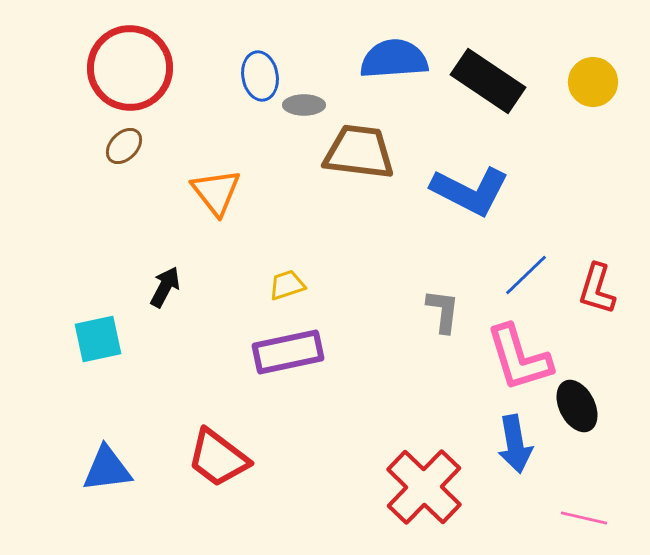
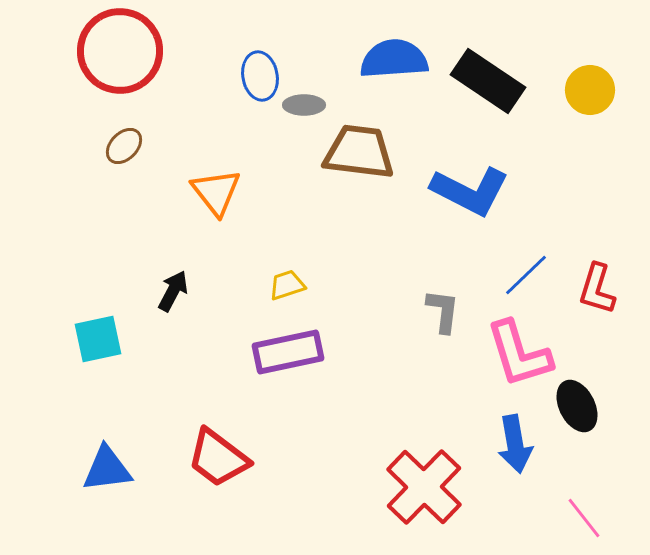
red circle: moved 10 px left, 17 px up
yellow circle: moved 3 px left, 8 px down
black arrow: moved 8 px right, 4 px down
pink L-shape: moved 4 px up
pink line: rotated 39 degrees clockwise
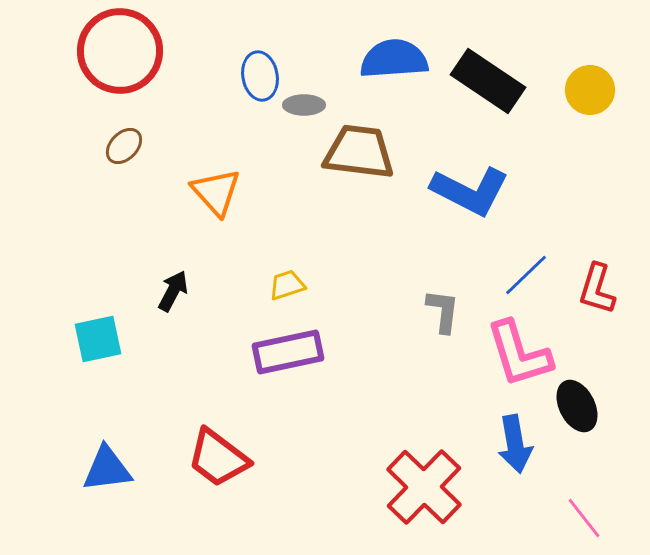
orange triangle: rotated 4 degrees counterclockwise
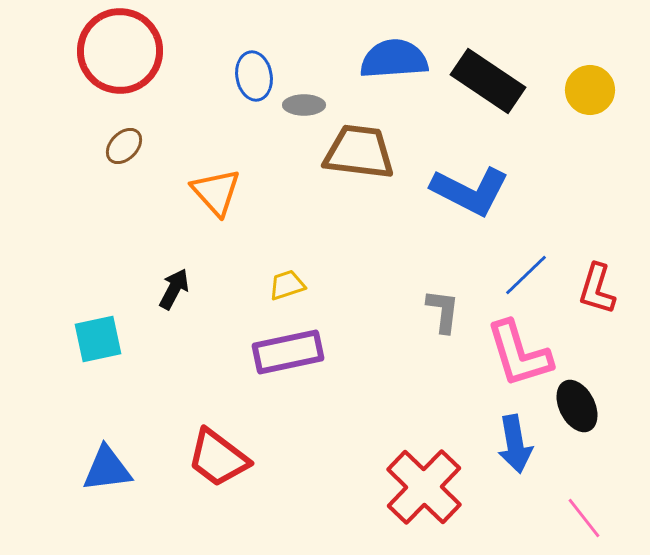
blue ellipse: moved 6 px left
black arrow: moved 1 px right, 2 px up
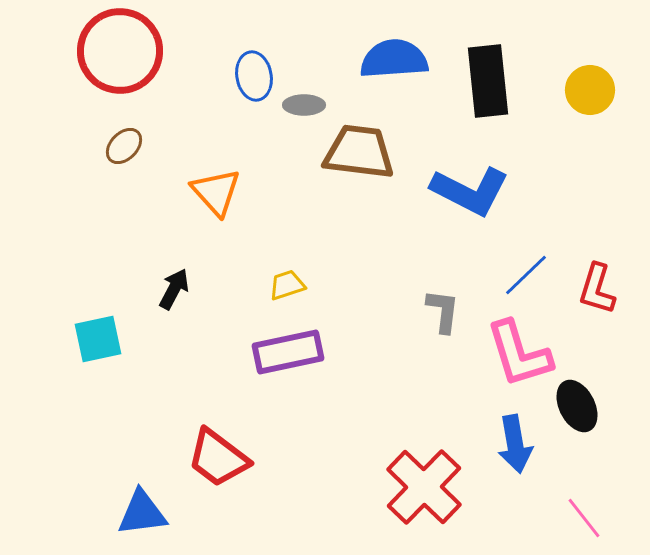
black rectangle: rotated 50 degrees clockwise
blue triangle: moved 35 px right, 44 px down
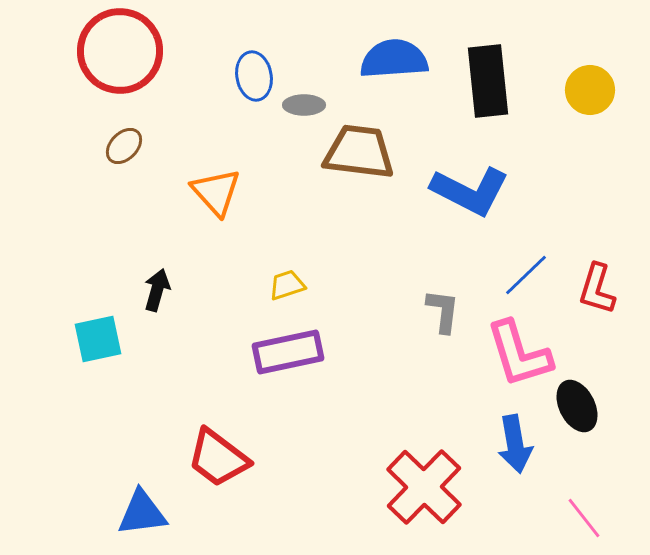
black arrow: moved 17 px left, 1 px down; rotated 12 degrees counterclockwise
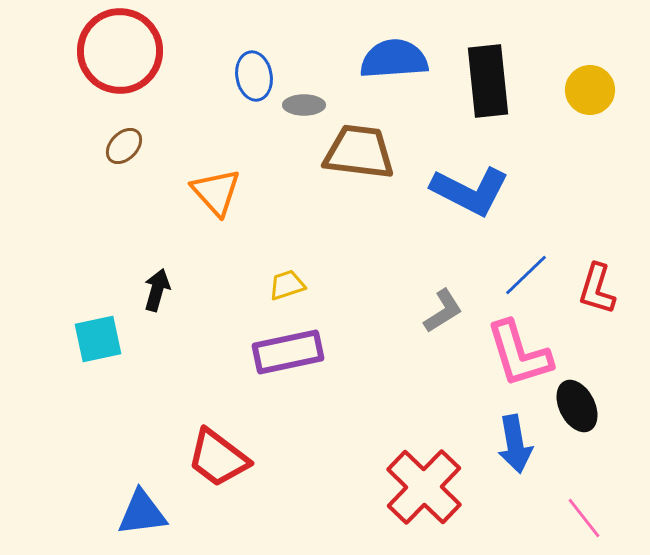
gray L-shape: rotated 51 degrees clockwise
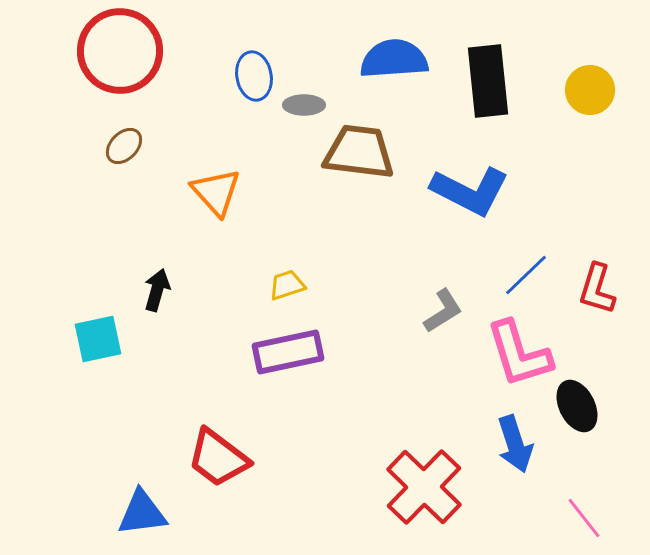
blue arrow: rotated 8 degrees counterclockwise
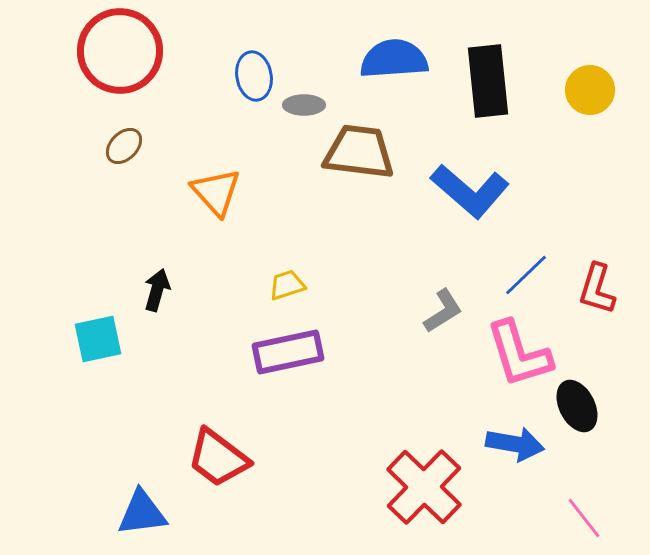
blue L-shape: rotated 14 degrees clockwise
blue arrow: rotated 62 degrees counterclockwise
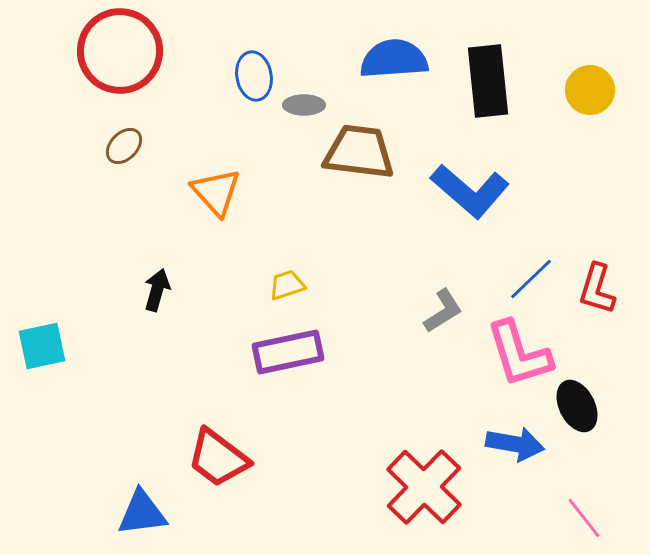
blue line: moved 5 px right, 4 px down
cyan square: moved 56 px left, 7 px down
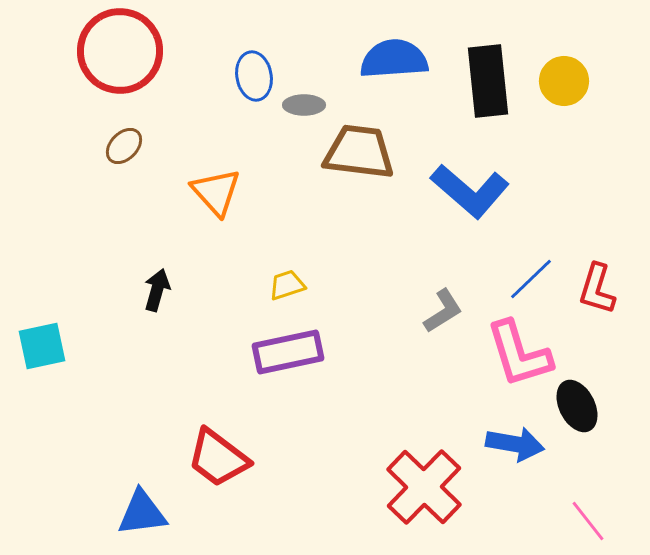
yellow circle: moved 26 px left, 9 px up
pink line: moved 4 px right, 3 px down
